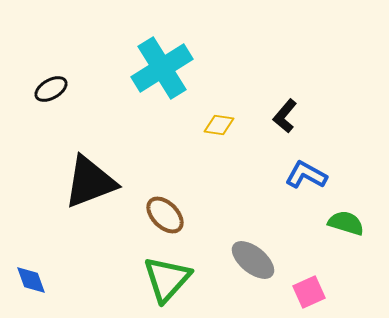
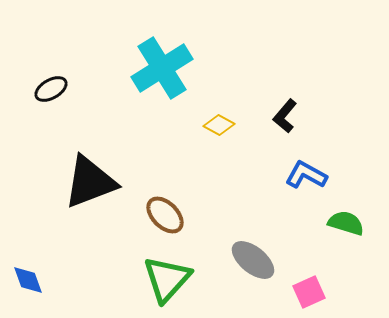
yellow diamond: rotated 20 degrees clockwise
blue diamond: moved 3 px left
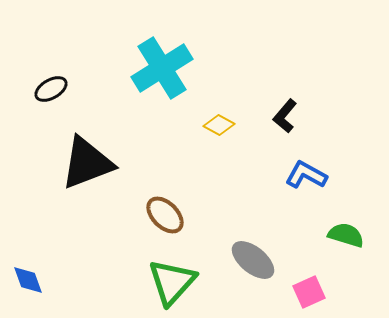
black triangle: moved 3 px left, 19 px up
green semicircle: moved 12 px down
green triangle: moved 5 px right, 3 px down
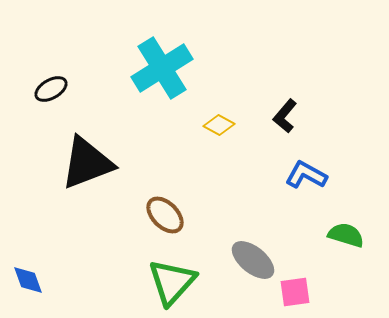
pink square: moved 14 px left; rotated 16 degrees clockwise
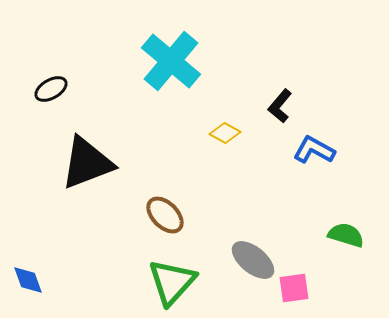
cyan cross: moved 9 px right, 7 px up; rotated 18 degrees counterclockwise
black L-shape: moved 5 px left, 10 px up
yellow diamond: moved 6 px right, 8 px down
blue L-shape: moved 8 px right, 25 px up
pink square: moved 1 px left, 4 px up
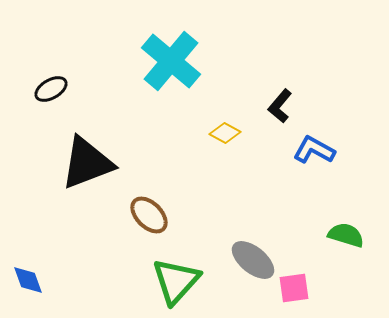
brown ellipse: moved 16 px left
green triangle: moved 4 px right, 1 px up
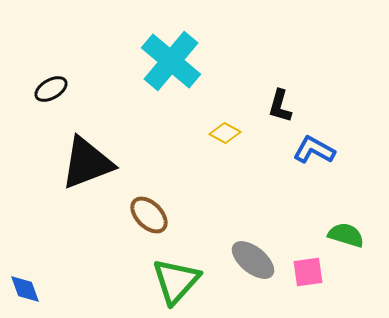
black L-shape: rotated 24 degrees counterclockwise
blue diamond: moved 3 px left, 9 px down
pink square: moved 14 px right, 16 px up
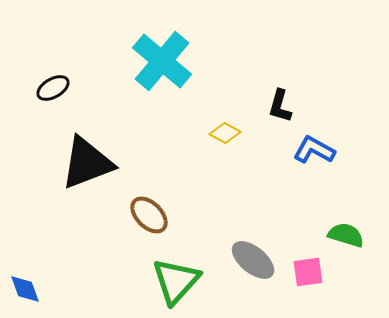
cyan cross: moved 9 px left
black ellipse: moved 2 px right, 1 px up
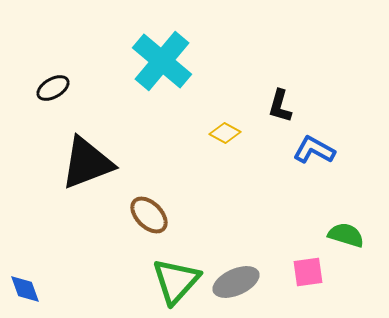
gray ellipse: moved 17 px left, 22 px down; rotated 63 degrees counterclockwise
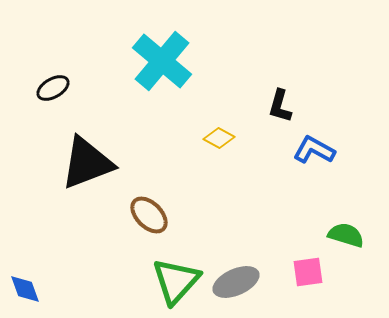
yellow diamond: moved 6 px left, 5 px down
